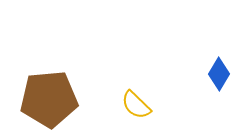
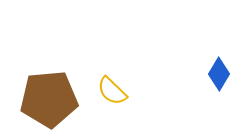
yellow semicircle: moved 24 px left, 14 px up
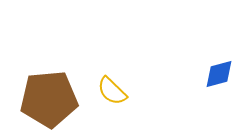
blue diamond: rotated 44 degrees clockwise
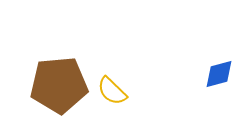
brown pentagon: moved 10 px right, 14 px up
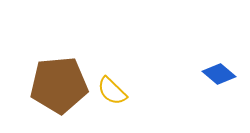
blue diamond: rotated 56 degrees clockwise
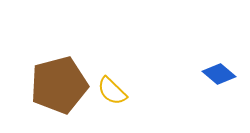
brown pentagon: rotated 10 degrees counterclockwise
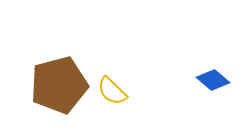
blue diamond: moved 6 px left, 6 px down
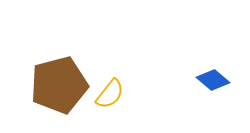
yellow semicircle: moved 2 px left, 3 px down; rotated 96 degrees counterclockwise
